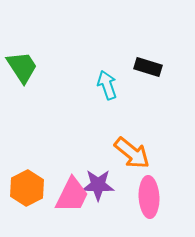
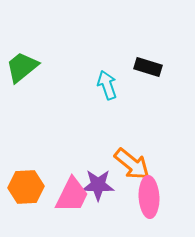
green trapezoid: rotated 96 degrees counterclockwise
orange arrow: moved 11 px down
orange hexagon: moved 1 px left, 1 px up; rotated 24 degrees clockwise
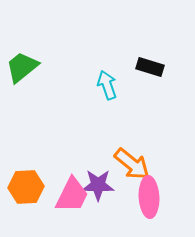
black rectangle: moved 2 px right
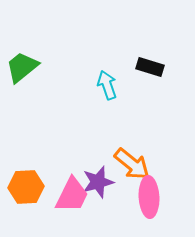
purple star: moved 3 px up; rotated 16 degrees counterclockwise
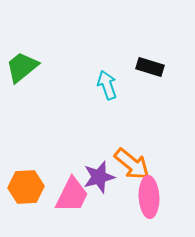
purple star: moved 1 px right, 5 px up
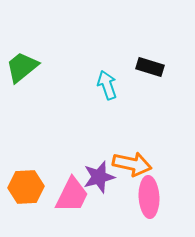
orange arrow: rotated 27 degrees counterclockwise
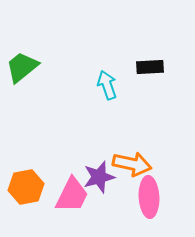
black rectangle: rotated 20 degrees counterclockwise
orange hexagon: rotated 8 degrees counterclockwise
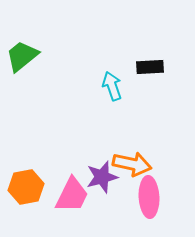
green trapezoid: moved 11 px up
cyan arrow: moved 5 px right, 1 px down
purple star: moved 3 px right
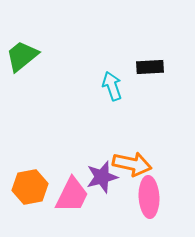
orange hexagon: moved 4 px right
